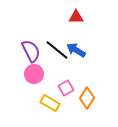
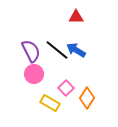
pink square: rotated 14 degrees counterclockwise
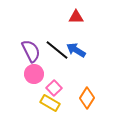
pink square: moved 12 px left
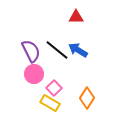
blue arrow: moved 2 px right
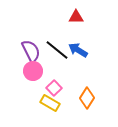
pink circle: moved 1 px left, 3 px up
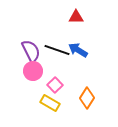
black line: rotated 20 degrees counterclockwise
pink square: moved 1 px right, 3 px up
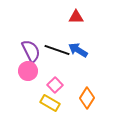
pink circle: moved 5 px left
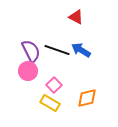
red triangle: rotated 28 degrees clockwise
blue arrow: moved 3 px right
pink square: moved 1 px left
orange diamond: rotated 45 degrees clockwise
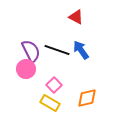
blue arrow: rotated 24 degrees clockwise
pink circle: moved 2 px left, 2 px up
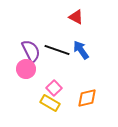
pink square: moved 3 px down
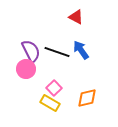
black line: moved 2 px down
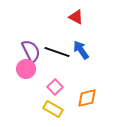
pink square: moved 1 px right, 1 px up
yellow rectangle: moved 3 px right, 6 px down
